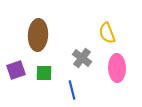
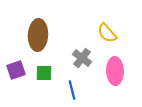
yellow semicircle: rotated 20 degrees counterclockwise
pink ellipse: moved 2 px left, 3 px down
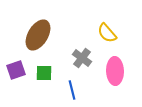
brown ellipse: rotated 28 degrees clockwise
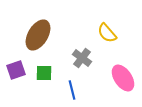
pink ellipse: moved 8 px right, 7 px down; rotated 32 degrees counterclockwise
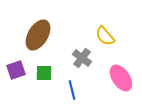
yellow semicircle: moved 2 px left, 3 px down
pink ellipse: moved 2 px left
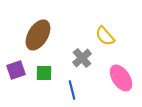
gray cross: rotated 12 degrees clockwise
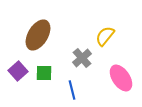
yellow semicircle: rotated 80 degrees clockwise
purple square: moved 2 px right, 1 px down; rotated 24 degrees counterclockwise
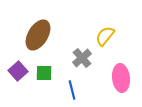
pink ellipse: rotated 28 degrees clockwise
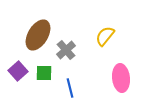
gray cross: moved 16 px left, 8 px up
blue line: moved 2 px left, 2 px up
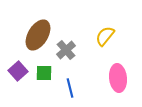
pink ellipse: moved 3 px left
